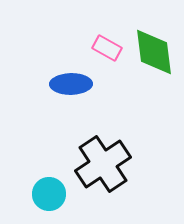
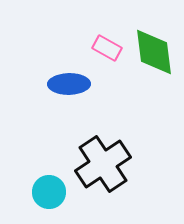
blue ellipse: moved 2 px left
cyan circle: moved 2 px up
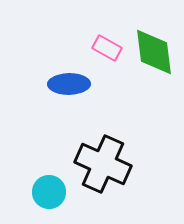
black cross: rotated 32 degrees counterclockwise
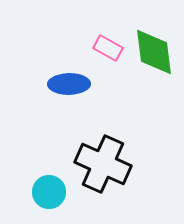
pink rectangle: moved 1 px right
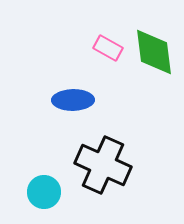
blue ellipse: moved 4 px right, 16 px down
black cross: moved 1 px down
cyan circle: moved 5 px left
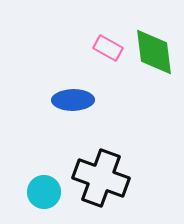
black cross: moved 2 px left, 13 px down; rotated 4 degrees counterclockwise
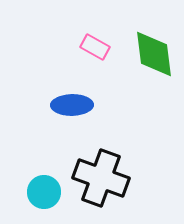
pink rectangle: moved 13 px left, 1 px up
green diamond: moved 2 px down
blue ellipse: moved 1 px left, 5 px down
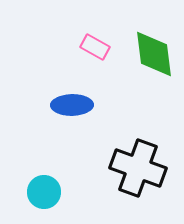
black cross: moved 37 px right, 10 px up
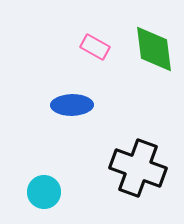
green diamond: moved 5 px up
